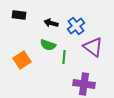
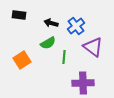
green semicircle: moved 2 px up; rotated 49 degrees counterclockwise
purple cross: moved 1 px left, 1 px up; rotated 10 degrees counterclockwise
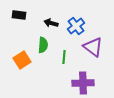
green semicircle: moved 5 px left, 2 px down; rotated 56 degrees counterclockwise
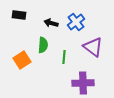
blue cross: moved 4 px up
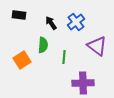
black arrow: rotated 40 degrees clockwise
purple triangle: moved 4 px right, 1 px up
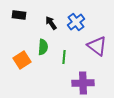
green semicircle: moved 2 px down
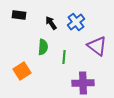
orange square: moved 11 px down
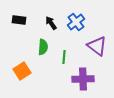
black rectangle: moved 5 px down
purple cross: moved 4 px up
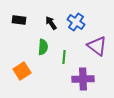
blue cross: rotated 18 degrees counterclockwise
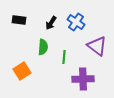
black arrow: rotated 112 degrees counterclockwise
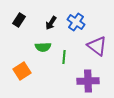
black rectangle: rotated 64 degrees counterclockwise
green semicircle: rotated 84 degrees clockwise
purple cross: moved 5 px right, 2 px down
